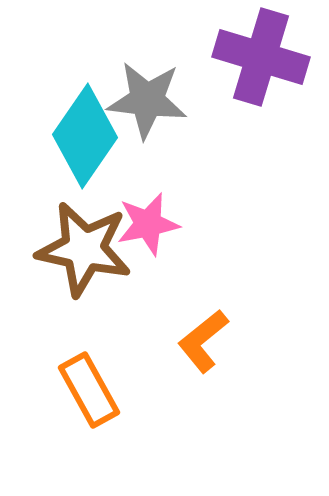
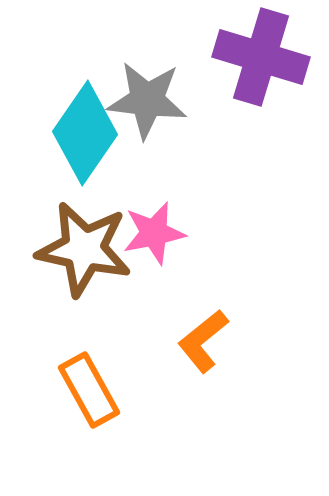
cyan diamond: moved 3 px up
pink star: moved 6 px right, 9 px down
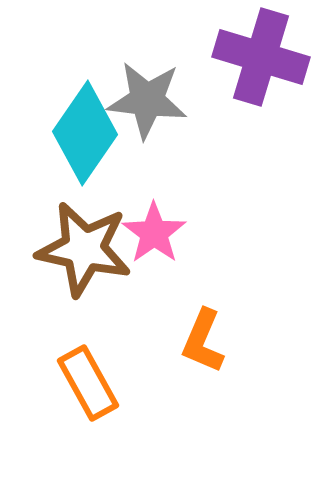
pink star: rotated 24 degrees counterclockwise
orange L-shape: rotated 28 degrees counterclockwise
orange rectangle: moved 1 px left, 7 px up
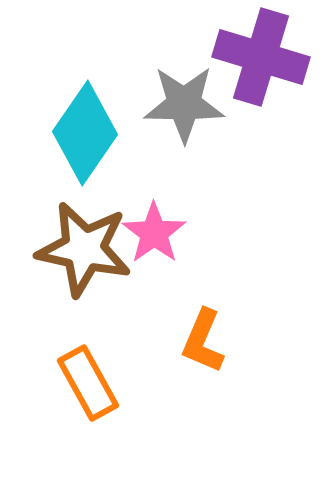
gray star: moved 37 px right, 4 px down; rotated 6 degrees counterclockwise
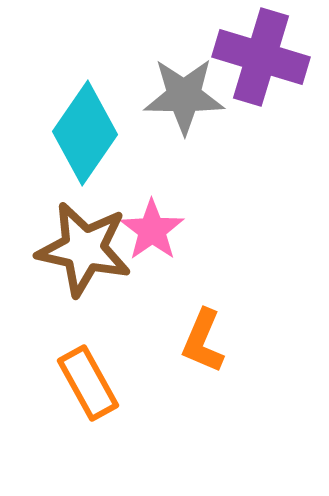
gray star: moved 8 px up
pink star: moved 2 px left, 3 px up
